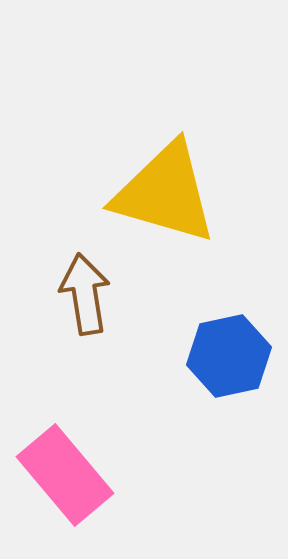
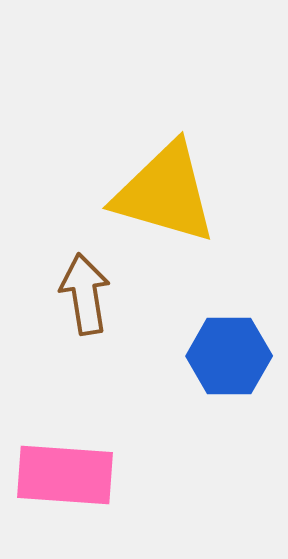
blue hexagon: rotated 12 degrees clockwise
pink rectangle: rotated 46 degrees counterclockwise
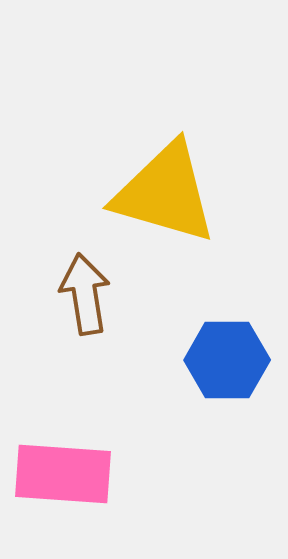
blue hexagon: moved 2 px left, 4 px down
pink rectangle: moved 2 px left, 1 px up
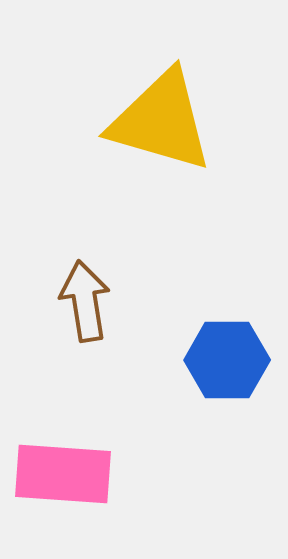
yellow triangle: moved 4 px left, 72 px up
brown arrow: moved 7 px down
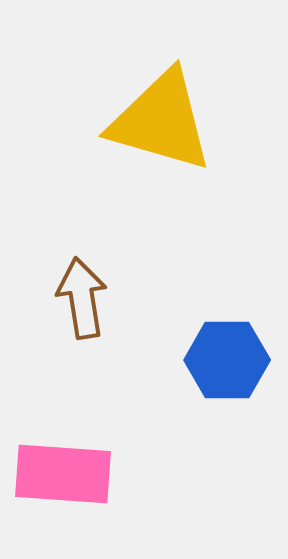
brown arrow: moved 3 px left, 3 px up
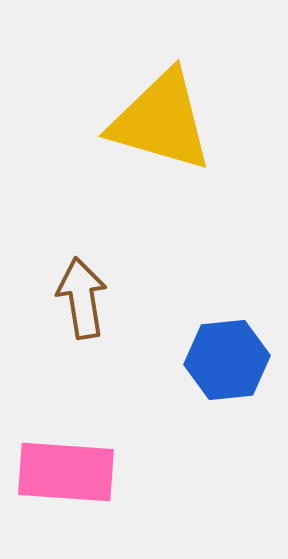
blue hexagon: rotated 6 degrees counterclockwise
pink rectangle: moved 3 px right, 2 px up
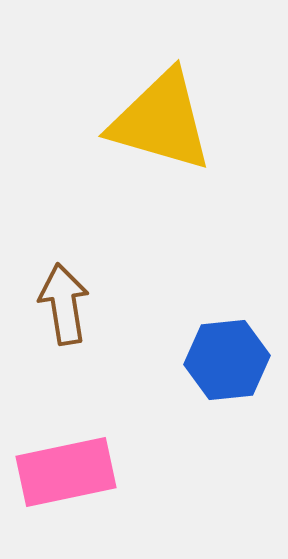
brown arrow: moved 18 px left, 6 px down
pink rectangle: rotated 16 degrees counterclockwise
